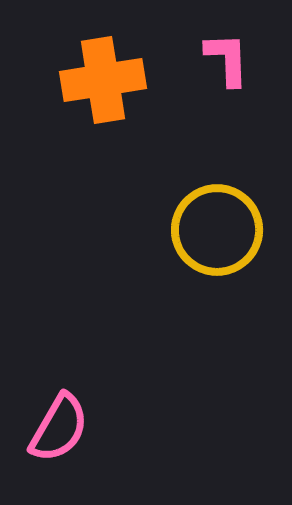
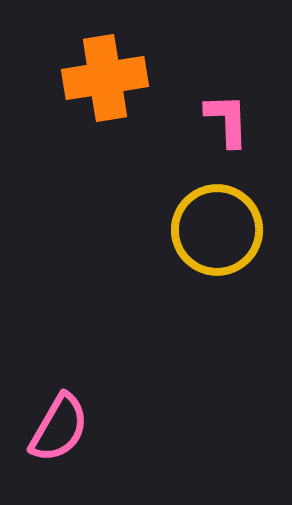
pink L-shape: moved 61 px down
orange cross: moved 2 px right, 2 px up
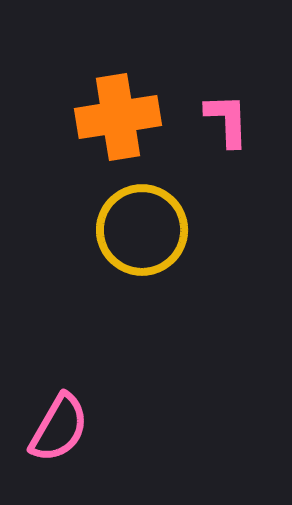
orange cross: moved 13 px right, 39 px down
yellow circle: moved 75 px left
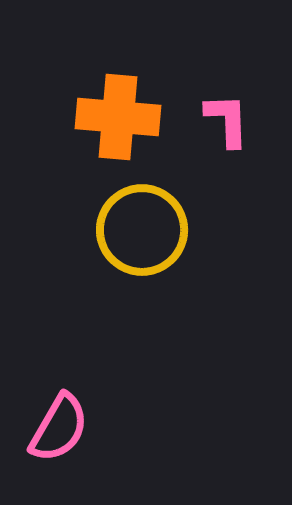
orange cross: rotated 14 degrees clockwise
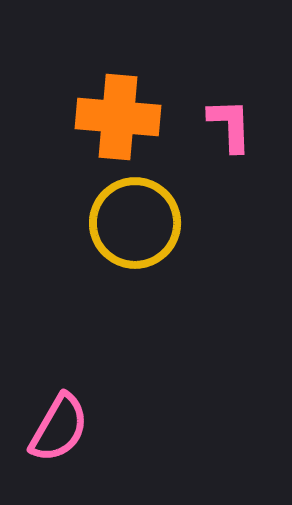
pink L-shape: moved 3 px right, 5 px down
yellow circle: moved 7 px left, 7 px up
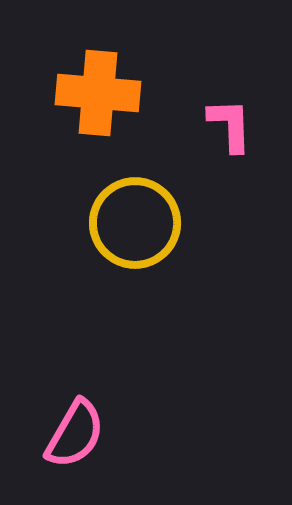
orange cross: moved 20 px left, 24 px up
pink semicircle: moved 16 px right, 6 px down
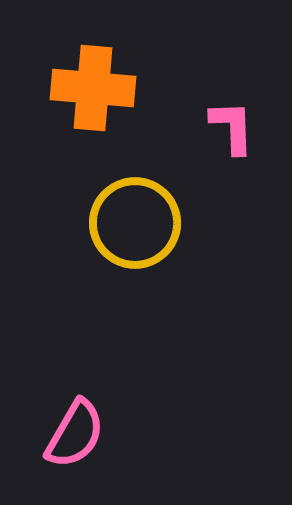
orange cross: moved 5 px left, 5 px up
pink L-shape: moved 2 px right, 2 px down
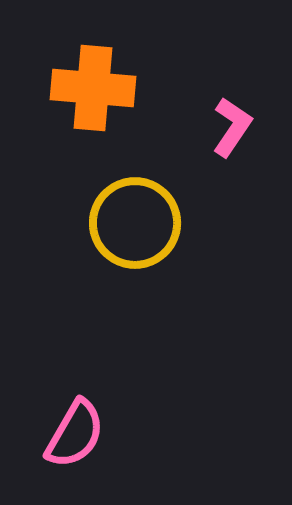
pink L-shape: rotated 36 degrees clockwise
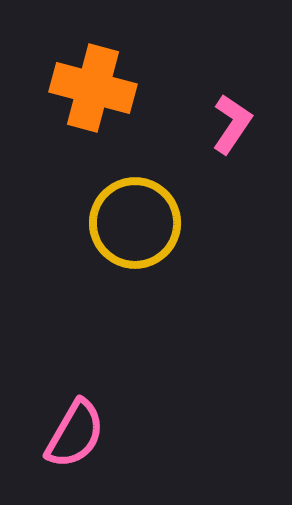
orange cross: rotated 10 degrees clockwise
pink L-shape: moved 3 px up
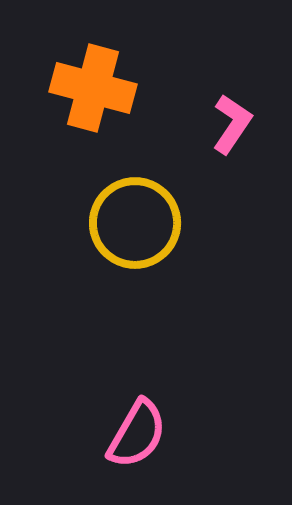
pink semicircle: moved 62 px right
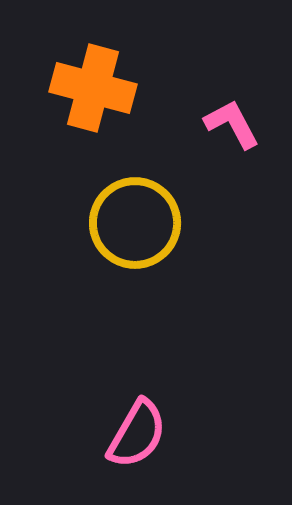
pink L-shape: rotated 62 degrees counterclockwise
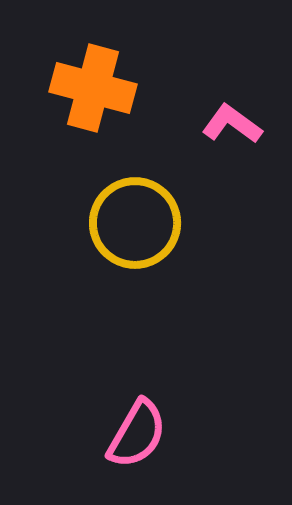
pink L-shape: rotated 26 degrees counterclockwise
